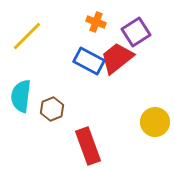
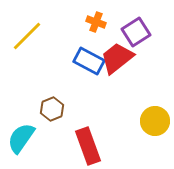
cyan semicircle: moved 42 px down; rotated 28 degrees clockwise
yellow circle: moved 1 px up
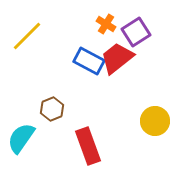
orange cross: moved 10 px right, 2 px down; rotated 12 degrees clockwise
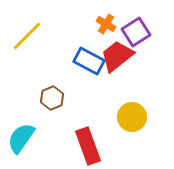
red trapezoid: moved 2 px up
brown hexagon: moved 11 px up
yellow circle: moved 23 px left, 4 px up
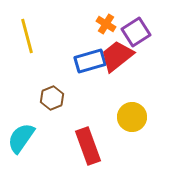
yellow line: rotated 60 degrees counterclockwise
blue rectangle: moved 1 px right; rotated 44 degrees counterclockwise
